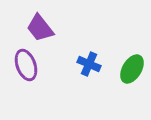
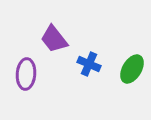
purple trapezoid: moved 14 px right, 11 px down
purple ellipse: moved 9 px down; rotated 24 degrees clockwise
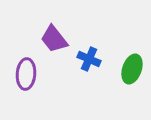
blue cross: moved 5 px up
green ellipse: rotated 12 degrees counterclockwise
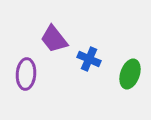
green ellipse: moved 2 px left, 5 px down
